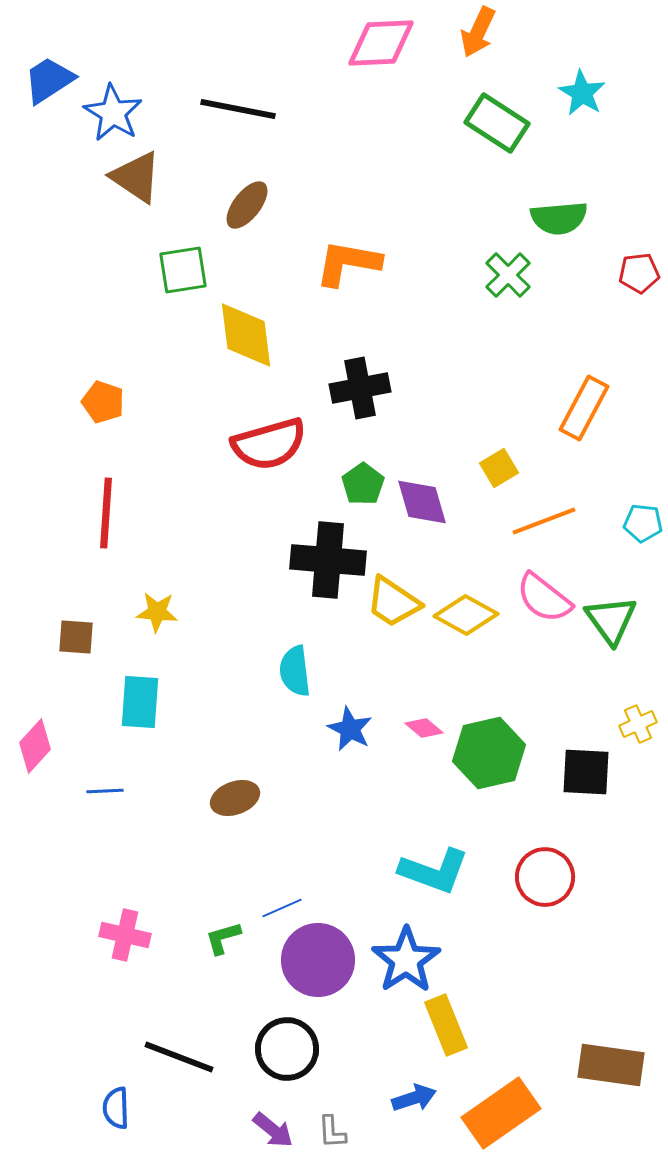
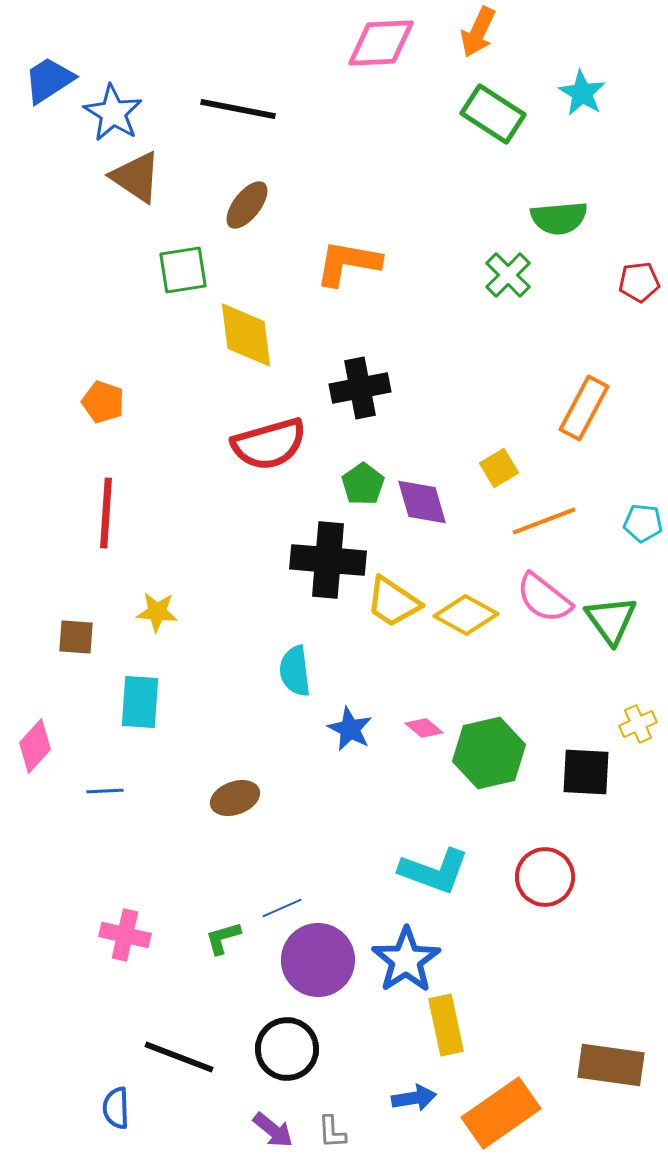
green rectangle at (497, 123): moved 4 px left, 9 px up
red pentagon at (639, 273): moved 9 px down
yellow rectangle at (446, 1025): rotated 10 degrees clockwise
blue arrow at (414, 1098): rotated 9 degrees clockwise
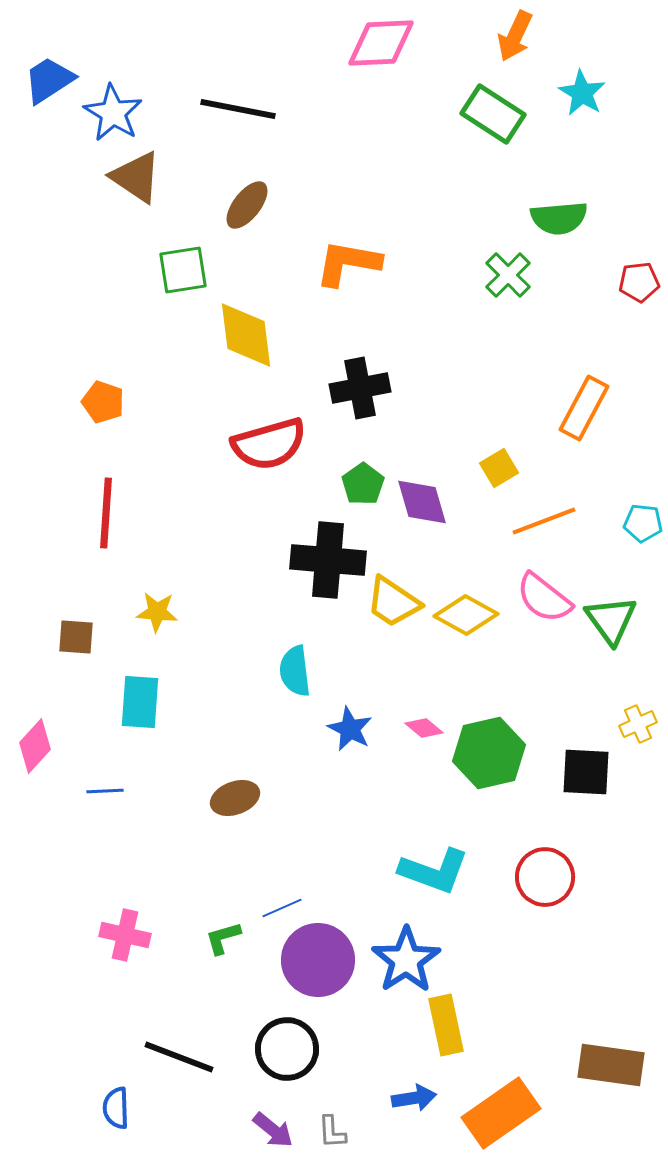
orange arrow at (478, 32): moved 37 px right, 4 px down
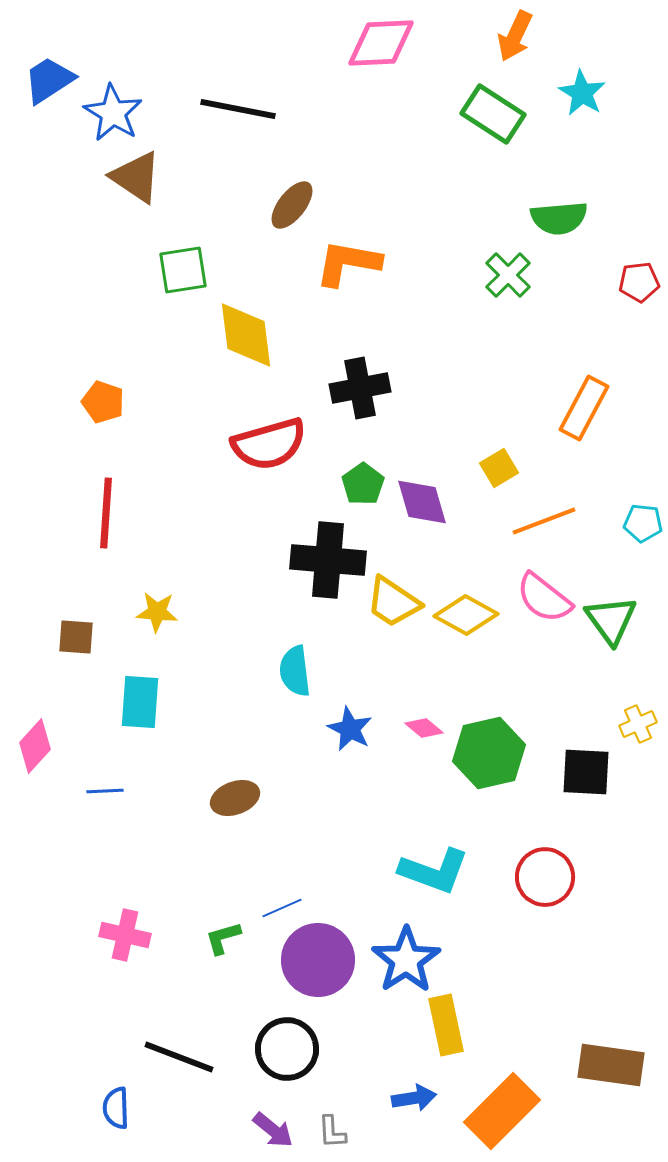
brown ellipse at (247, 205): moved 45 px right
orange rectangle at (501, 1113): moved 1 px right, 2 px up; rotated 10 degrees counterclockwise
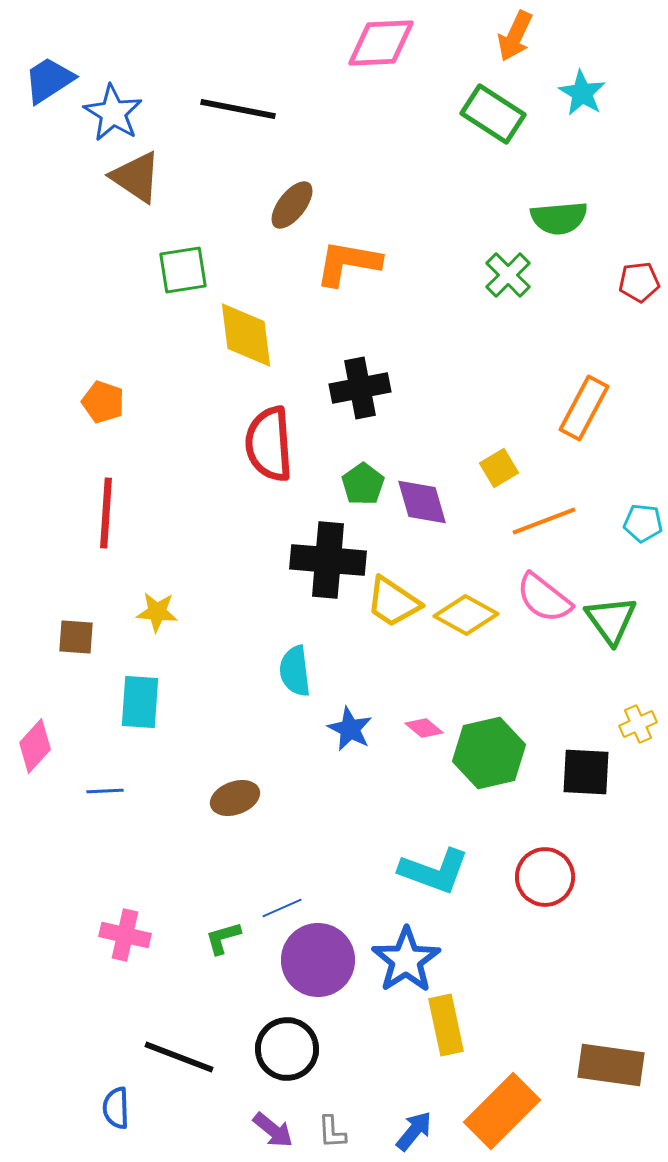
red semicircle at (269, 444): rotated 102 degrees clockwise
blue arrow at (414, 1098): moved 33 px down; rotated 42 degrees counterclockwise
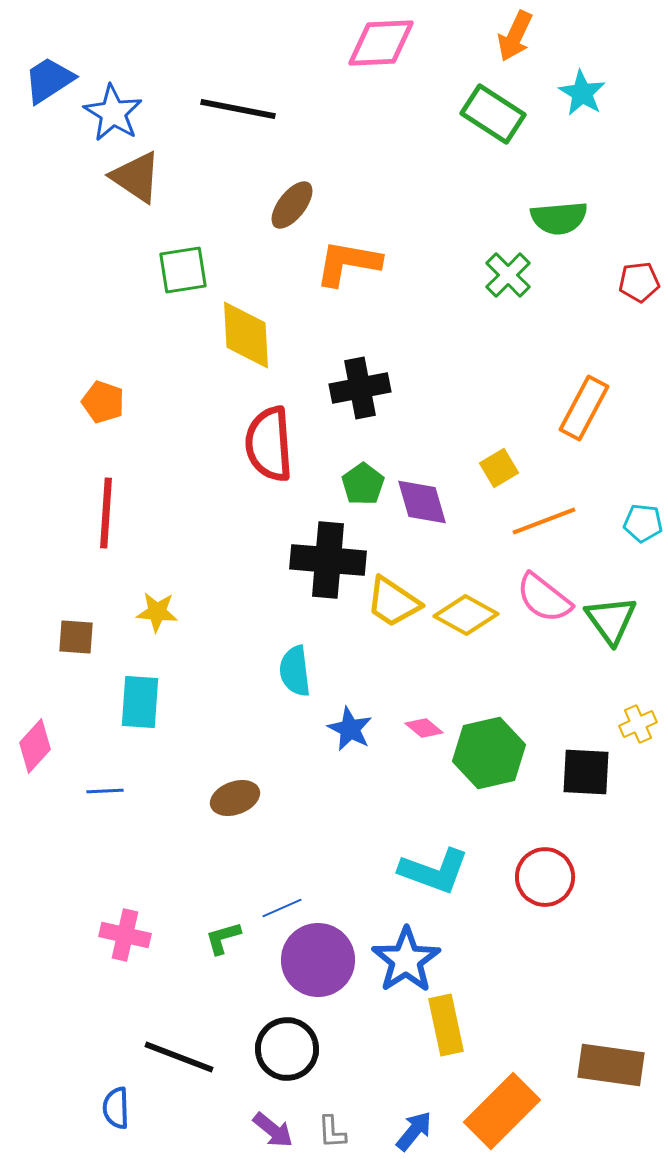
yellow diamond at (246, 335): rotated 4 degrees clockwise
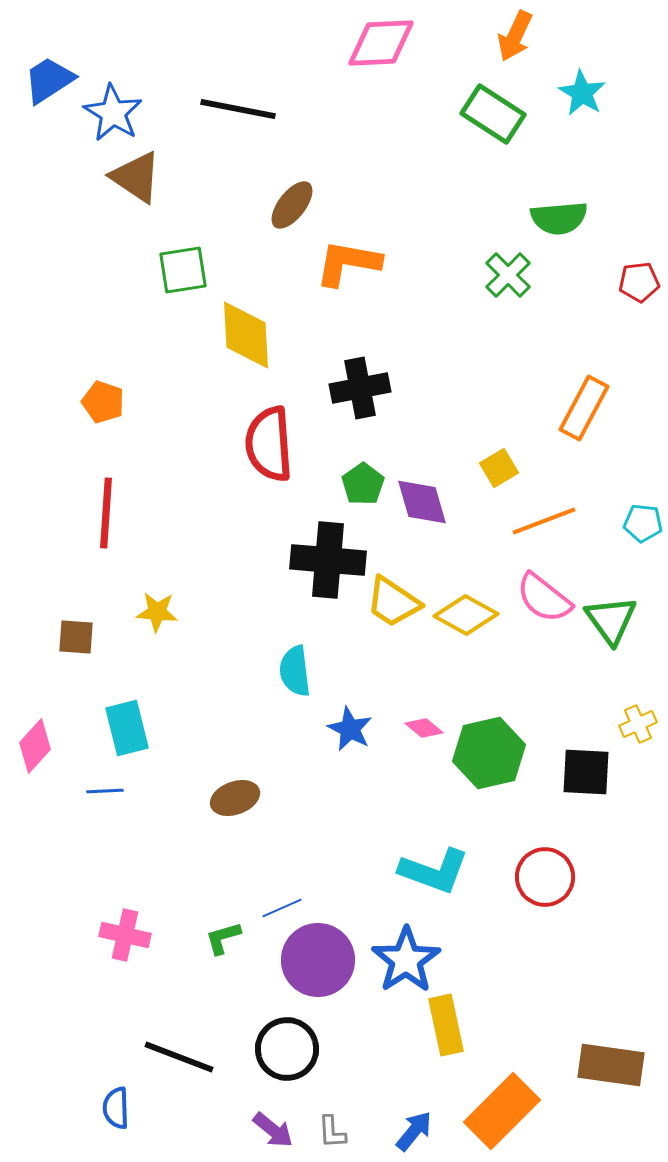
cyan rectangle at (140, 702): moved 13 px left, 26 px down; rotated 18 degrees counterclockwise
